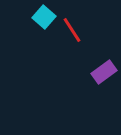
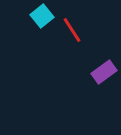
cyan square: moved 2 px left, 1 px up; rotated 10 degrees clockwise
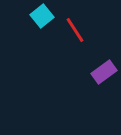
red line: moved 3 px right
